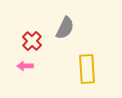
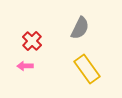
gray semicircle: moved 15 px right
yellow rectangle: rotated 32 degrees counterclockwise
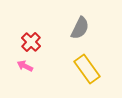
red cross: moved 1 px left, 1 px down
pink arrow: rotated 28 degrees clockwise
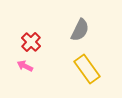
gray semicircle: moved 2 px down
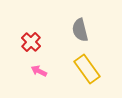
gray semicircle: rotated 140 degrees clockwise
pink arrow: moved 14 px right, 5 px down
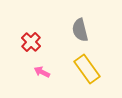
pink arrow: moved 3 px right, 1 px down
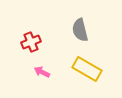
red cross: rotated 24 degrees clockwise
yellow rectangle: rotated 24 degrees counterclockwise
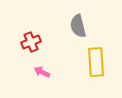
gray semicircle: moved 2 px left, 4 px up
yellow rectangle: moved 9 px right, 7 px up; rotated 56 degrees clockwise
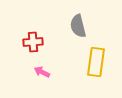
red cross: moved 2 px right; rotated 18 degrees clockwise
yellow rectangle: rotated 12 degrees clockwise
